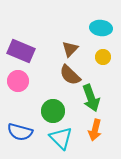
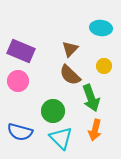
yellow circle: moved 1 px right, 9 px down
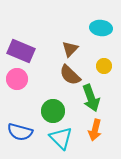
pink circle: moved 1 px left, 2 px up
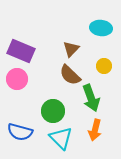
brown triangle: moved 1 px right
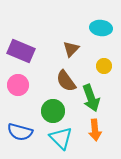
brown semicircle: moved 4 px left, 6 px down; rotated 10 degrees clockwise
pink circle: moved 1 px right, 6 px down
orange arrow: rotated 20 degrees counterclockwise
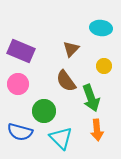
pink circle: moved 1 px up
green circle: moved 9 px left
orange arrow: moved 2 px right
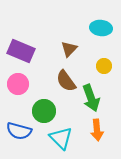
brown triangle: moved 2 px left
blue semicircle: moved 1 px left, 1 px up
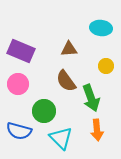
brown triangle: rotated 42 degrees clockwise
yellow circle: moved 2 px right
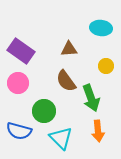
purple rectangle: rotated 12 degrees clockwise
pink circle: moved 1 px up
orange arrow: moved 1 px right, 1 px down
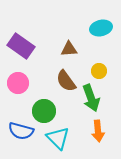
cyan ellipse: rotated 20 degrees counterclockwise
purple rectangle: moved 5 px up
yellow circle: moved 7 px left, 5 px down
blue semicircle: moved 2 px right
cyan triangle: moved 3 px left
